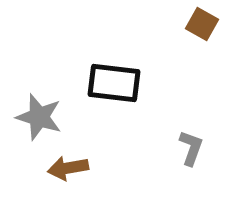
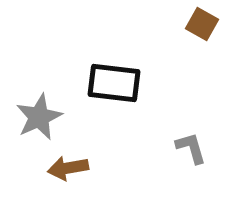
gray star: rotated 30 degrees clockwise
gray L-shape: rotated 36 degrees counterclockwise
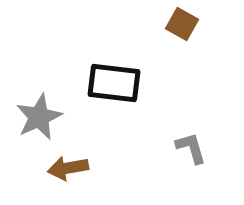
brown square: moved 20 px left
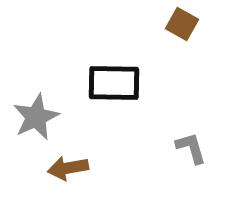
black rectangle: rotated 6 degrees counterclockwise
gray star: moved 3 px left
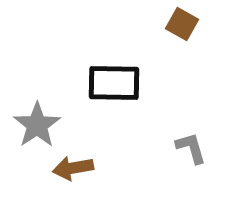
gray star: moved 1 px right, 8 px down; rotated 9 degrees counterclockwise
brown arrow: moved 5 px right
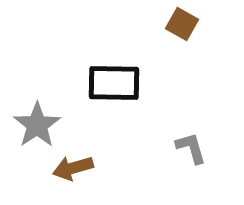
brown arrow: rotated 6 degrees counterclockwise
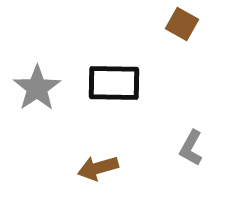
gray star: moved 37 px up
gray L-shape: rotated 135 degrees counterclockwise
brown arrow: moved 25 px right
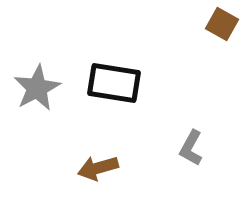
brown square: moved 40 px right
black rectangle: rotated 8 degrees clockwise
gray star: rotated 6 degrees clockwise
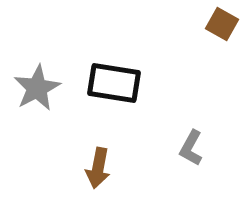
brown arrow: rotated 63 degrees counterclockwise
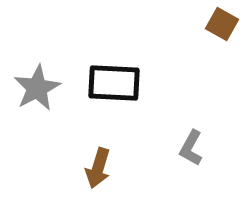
black rectangle: rotated 6 degrees counterclockwise
brown arrow: rotated 6 degrees clockwise
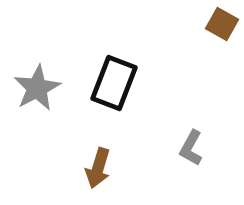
black rectangle: rotated 72 degrees counterclockwise
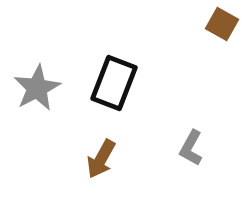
brown arrow: moved 3 px right, 9 px up; rotated 12 degrees clockwise
